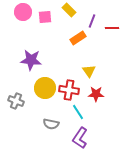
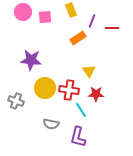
yellow rectangle: moved 2 px right; rotated 24 degrees clockwise
cyan line: moved 3 px right, 2 px up
purple L-shape: moved 2 px left, 1 px up; rotated 20 degrees counterclockwise
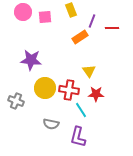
orange rectangle: moved 2 px right, 1 px up
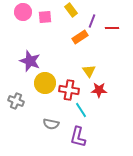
yellow rectangle: rotated 16 degrees counterclockwise
purple star: moved 1 px left, 1 px down; rotated 15 degrees clockwise
yellow circle: moved 5 px up
red star: moved 3 px right, 4 px up
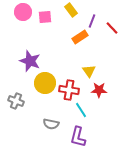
red line: rotated 48 degrees clockwise
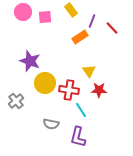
gray cross: rotated 28 degrees clockwise
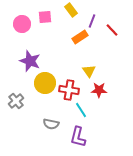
pink circle: moved 1 px left, 12 px down
red line: moved 2 px down
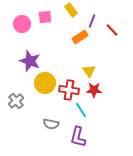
red star: moved 5 px left
